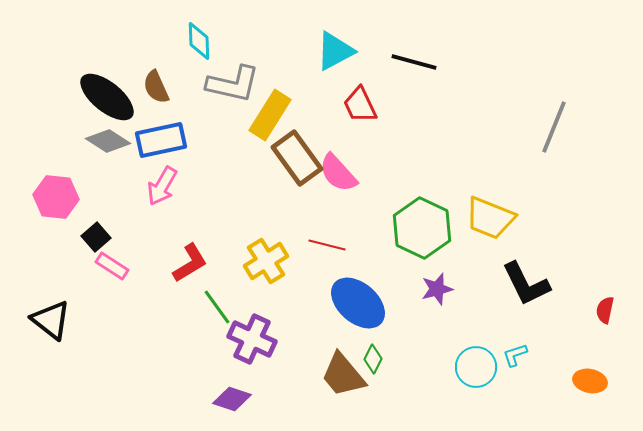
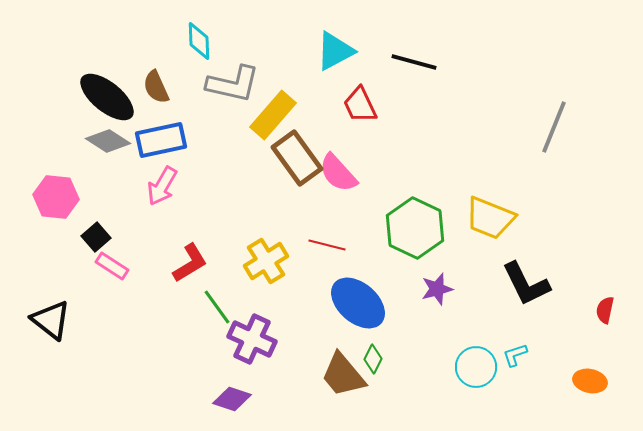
yellow rectangle: moved 3 px right; rotated 9 degrees clockwise
green hexagon: moved 7 px left
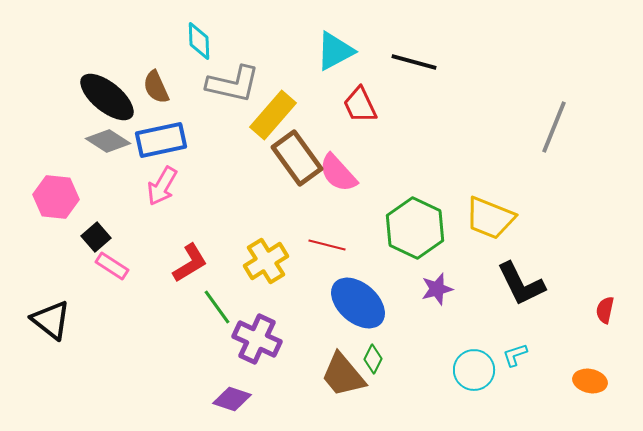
black L-shape: moved 5 px left
purple cross: moved 5 px right
cyan circle: moved 2 px left, 3 px down
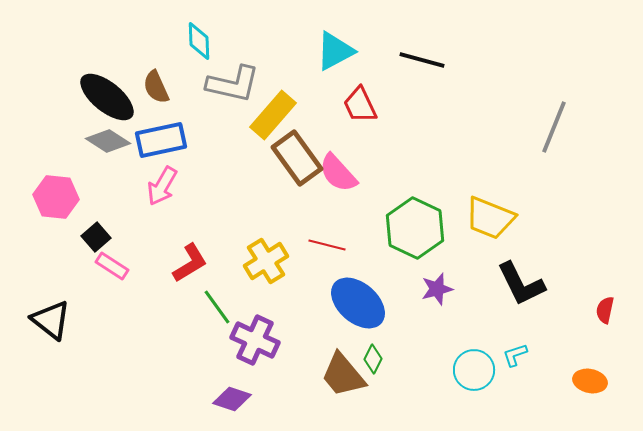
black line: moved 8 px right, 2 px up
purple cross: moved 2 px left, 1 px down
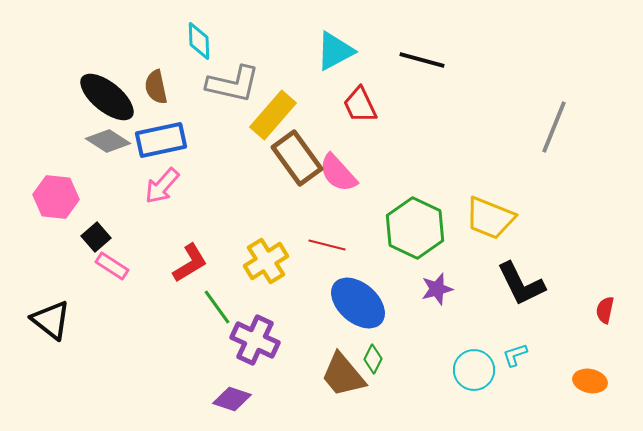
brown semicircle: rotated 12 degrees clockwise
pink arrow: rotated 12 degrees clockwise
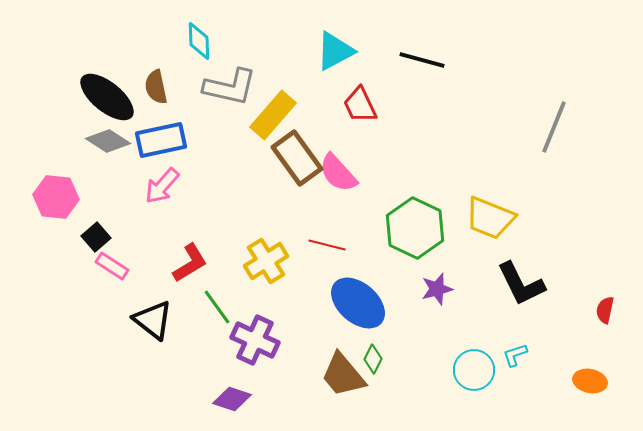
gray L-shape: moved 3 px left, 3 px down
black triangle: moved 102 px right
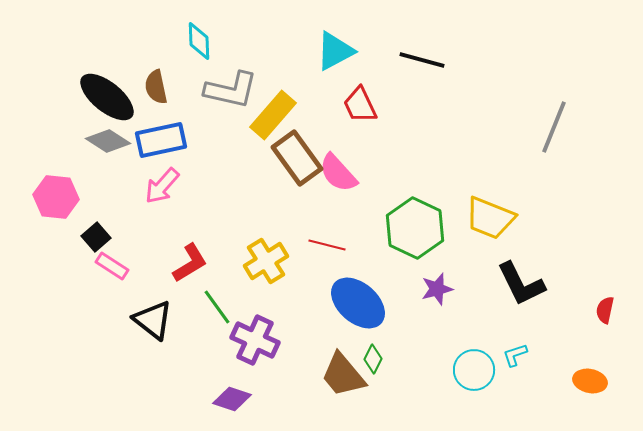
gray L-shape: moved 1 px right, 3 px down
